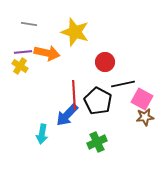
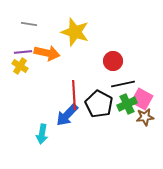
red circle: moved 8 px right, 1 px up
black pentagon: moved 1 px right, 3 px down
green cross: moved 30 px right, 38 px up
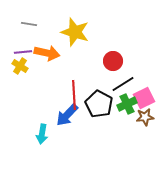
black line: rotated 20 degrees counterclockwise
pink square: moved 2 px right, 1 px up; rotated 35 degrees clockwise
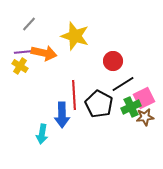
gray line: rotated 56 degrees counterclockwise
yellow star: moved 4 px down
orange arrow: moved 3 px left
green cross: moved 4 px right, 3 px down
blue arrow: moved 5 px left; rotated 45 degrees counterclockwise
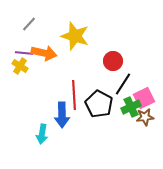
purple line: moved 1 px right, 1 px down; rotated 12 degrees clockwise
black line: rotated 25 degrees counterclockwise
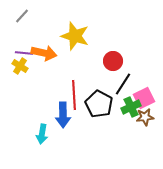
gray line: moved 7 px left, 8 px up
blue arrow: moved 1 px right
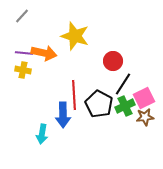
yellow cross: moved 3 px right, 4 px down; rotated 21 degrees counterclockwise
green cross: moved 6 px left, 1 px up
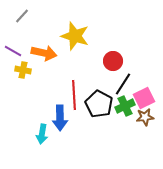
purple line: moved 11 px left, 2 px up; rotated 24 degrees clockwise
blue arrow: moved 3 px left, 3 px down
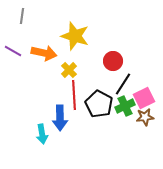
gray line: rotated 35 degrees counterclockwise
yellow cross: moved 46 px right; rotated 35 degrees clockwise
cyan arrow: rotated 18 degrees counterclockwise
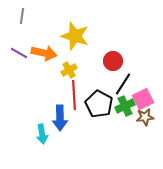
purple line: moved 6 px right, 2 px down
yellow cross: rotated 14 degrees clockwise
pink square: moved 1 px left, 1 px down
